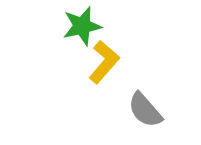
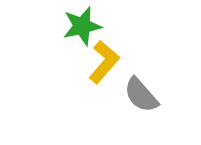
gray semicircle: moved 4 px left, 15 px up
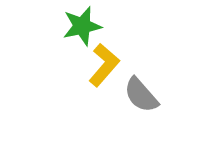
yellow L-shape: moved 3 px down
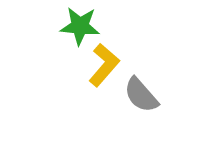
green star: moved 2 px left; rotated 18 degrees clockwise
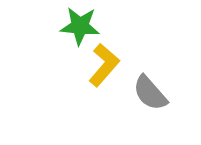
gray semicircle: moved 9 px right, 2 px up
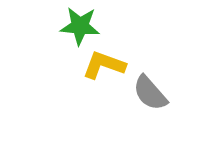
yellow L-shape: rotated 111 degrees counterclockwise
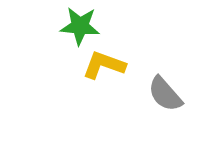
gray semicircle: moved 15 px right, 1 px down
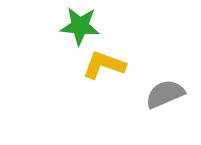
gray semicircle: rotated 108 degrees clockwise
